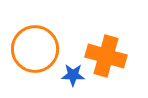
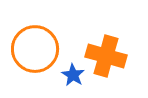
blue star: rotated 30 degrees clockwise
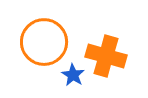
orange circle: moved 9 px right, 7 px up
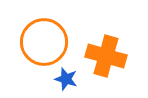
blue star: moved 7 px left, 4 px down; rotated 15 degrees counterclockwise
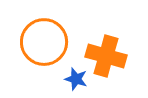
blue star: moved 10 px right
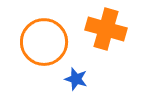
orange cross: moved 27 px up
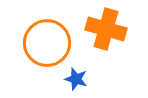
orange circle: moved 3 px right, 1 px down
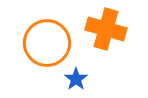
blue star: rotated 20 degrees clockwise
